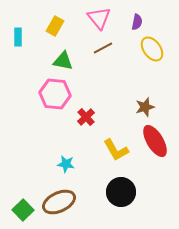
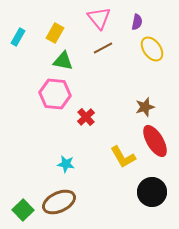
yellow rectangle: moved 7 px down
cyan rectangle: rotated 30 degrees clockwise
yellow L-shape: moved 7 px right, 7 px down
black circle: moved 31 px right
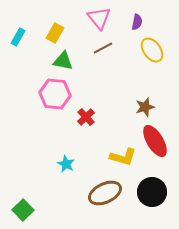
yellow ellipse: moved 1 px down
yellow L-shape: rotated 44 degrees counterclockwise
cyan star: rotated 18 degrees clockwise
brown ellipse: moved 46 px right, 9 px up
